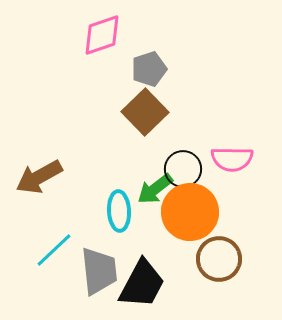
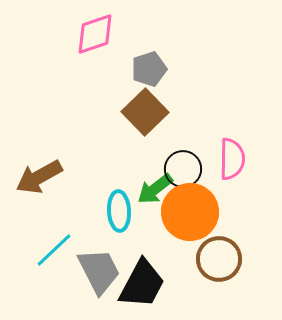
pink diamond: moved 7 px left, 1 px up
pink semicircle: rotated 90 degrees counterclockwise
gray trapezoid: rotated 21 degrees counterclockwise
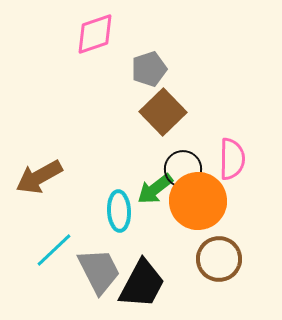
brown square: moved 18 px right
orange circle: moved 8 px right, 11 px up
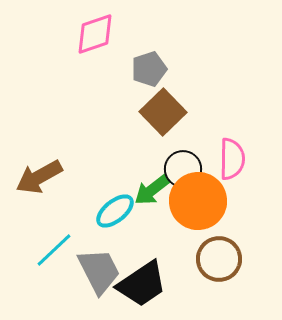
green arrow: moved 3 px left, 1 px down
cyan ellipse: moved 4 px left; rotated 54 degrees clockwise
black trapezoid: rotated 28 degrees clockwise
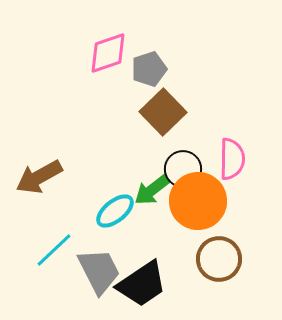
pink diamond: moved 13 px right, 19 px down
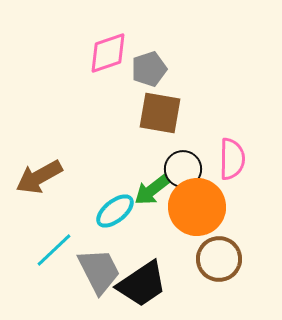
brown square: moved 3 px left, 1 px down; rotated 36 degrees counterclockwise
orange circle: moved 1 px left, 6 px down
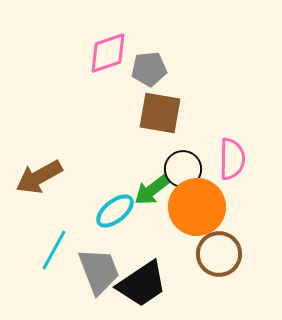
gray pentagon: rotated 12 degrees clockwise
cyan line: rotated 18 degrees counterclockwise
brown circle: moved 5 px up
gray trapezoid: rotated 6 degrees clockwise
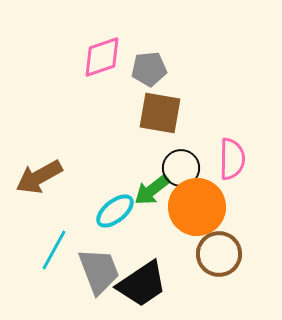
pink diamond: moved 6 px left, 4 px down
black circle: moved 2 px left, 1 px up
